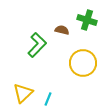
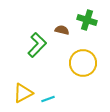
yellow triangle: rotated 15 degrees clockwise
cyan line: rotated 48 degrees clockwise
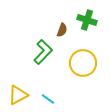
brown semicircle: rotated 96 degrees clockwise
green L-shape: moved 6 px right, 7 px down
yellow triangle: moved 5 px left, 2 px down
cyan line: rotated 56 degrees clockwise
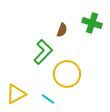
green cross: moved 5 px right, 3 px down
yellow circle: moved 16 px left, 11 px down
yellow triangle: moved 2 px left, 1 px up
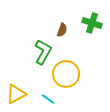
green L-shape: rotated 15 degrees counterclockwise
yellow circle: moved 1 px left
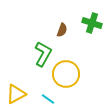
green L-shape: moved 2 px down
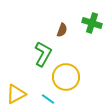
yellow circle: moved 3 px down
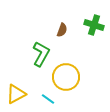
green cross: moved 2 px right, 2 px down
green L-shape: moved 2 px left
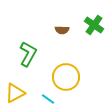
green cross: rotated 18 degrees clockwise
brown semicircle: rotated 72 degrees clockwise
green L-shape: moved 13 px left
yellow triangle: moved 1 px left, 1 px up
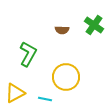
cyan line: moved 3 px left; rotated 24 degrees counterclockwise
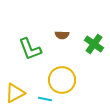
green cross: moved 19 px down
brown semicircle: moved 5 px down
green L-shape: moved 2 px right, 5 px up; rotated 130 degrees clockwise
yellow circle: moved 4 px left, 3 px down
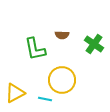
green L-shape: moved 5 px right; rotated 10 degrees clockwise
